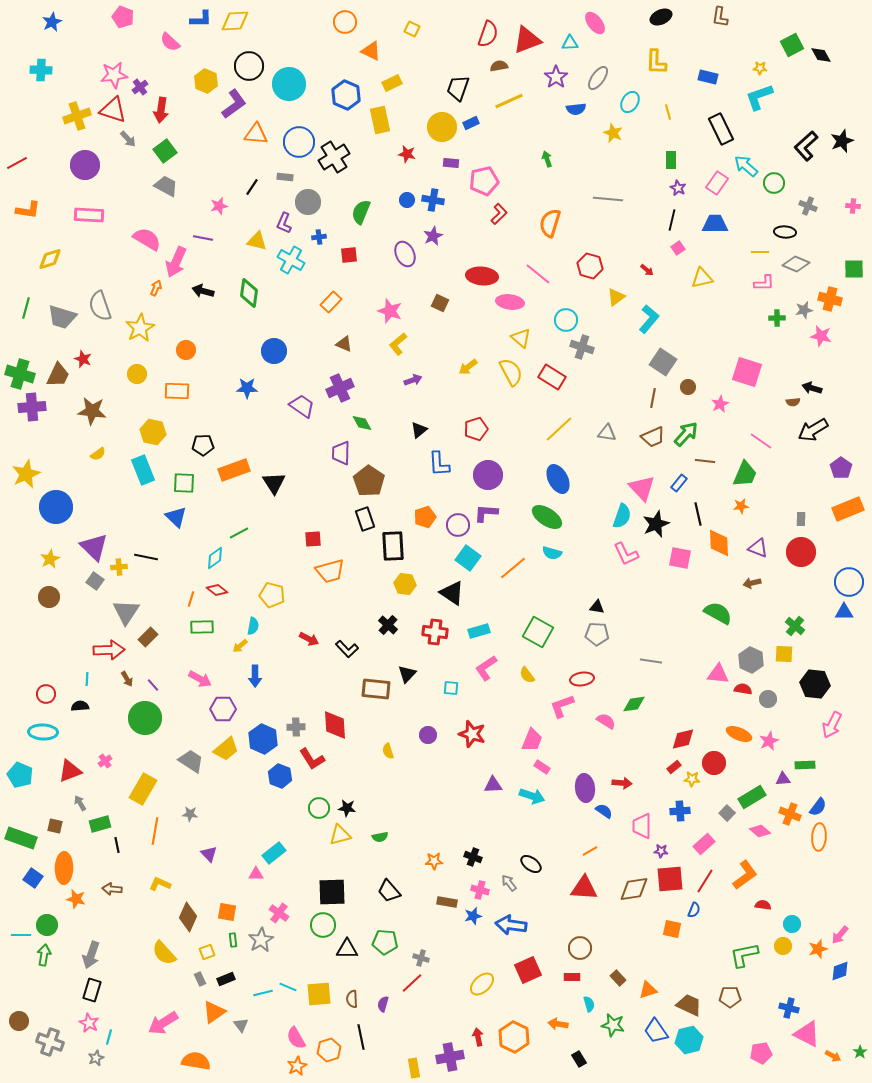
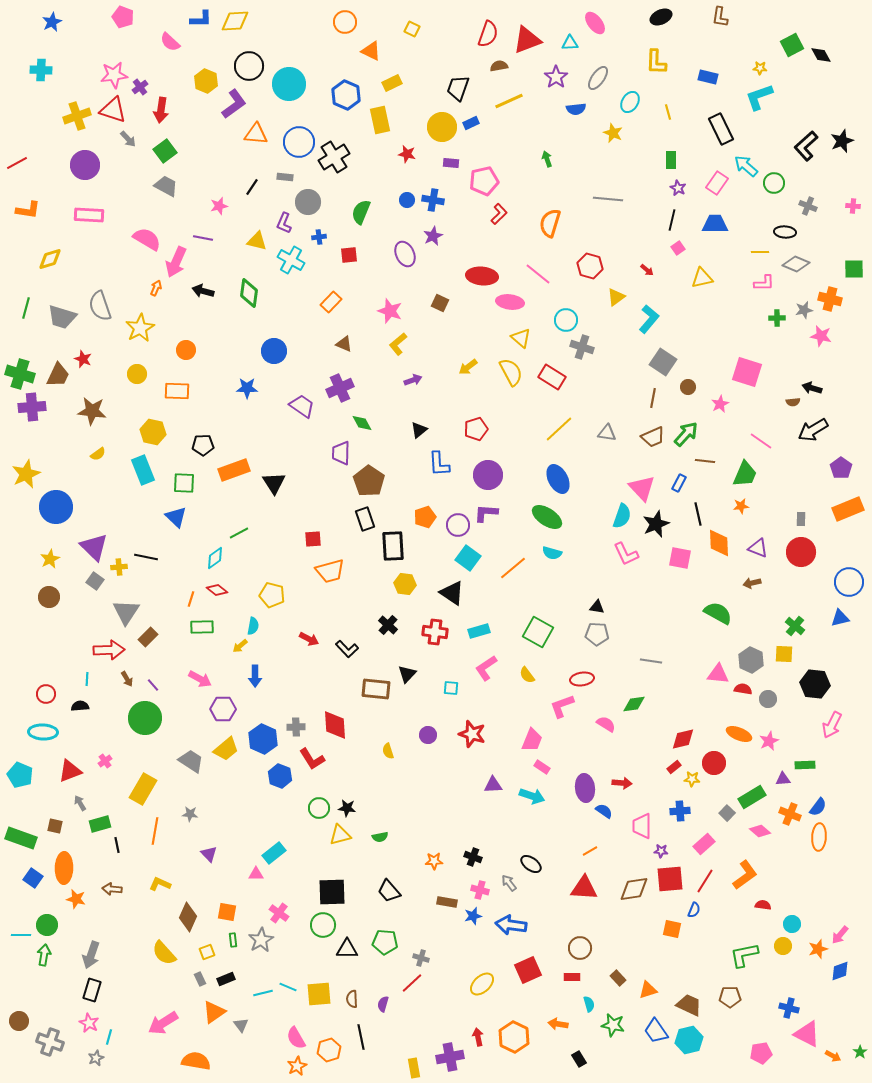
blue rectangle at (679, 483): rotated 12 degrees counterclockwise
blue triangle at (844, 612): moved 4 px left, 6 px down; rotated 12 degrees counterclockwise
pink semicircle at (606, 721): moved 3 px down
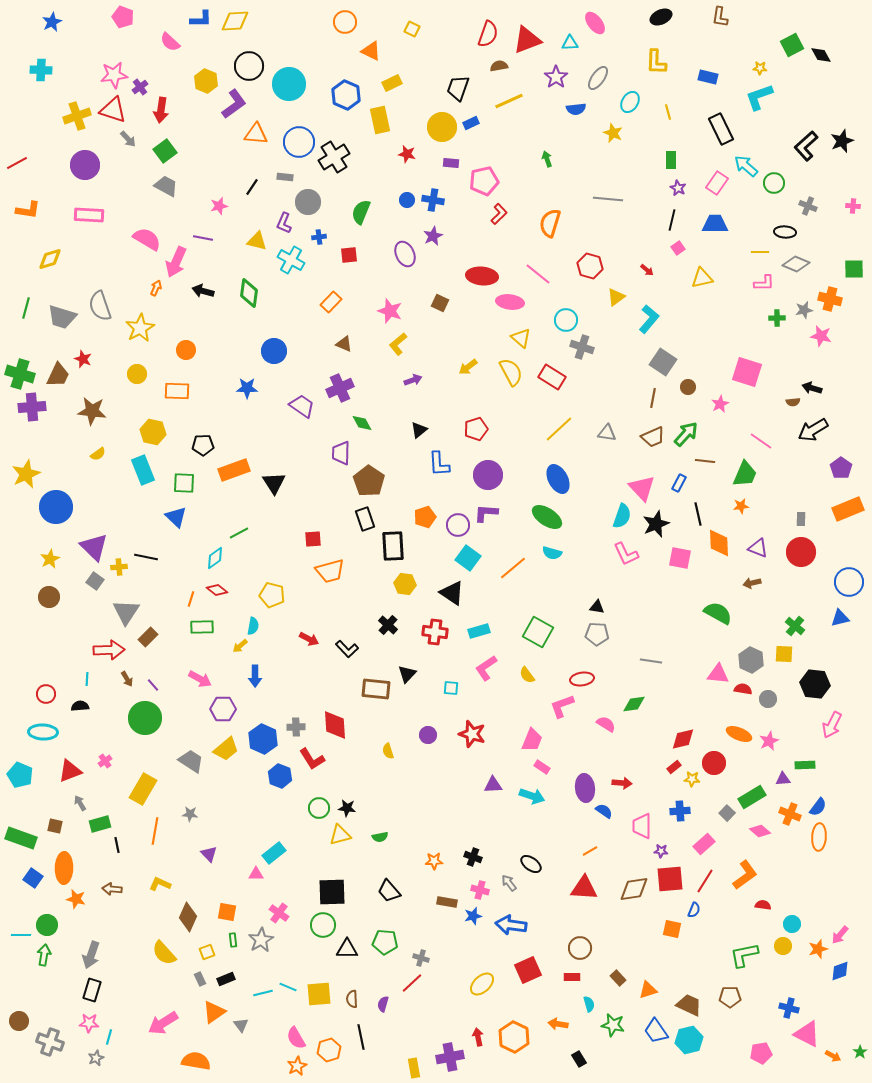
pink star at (89, 1023): rotated 24 degrees counterclockwise
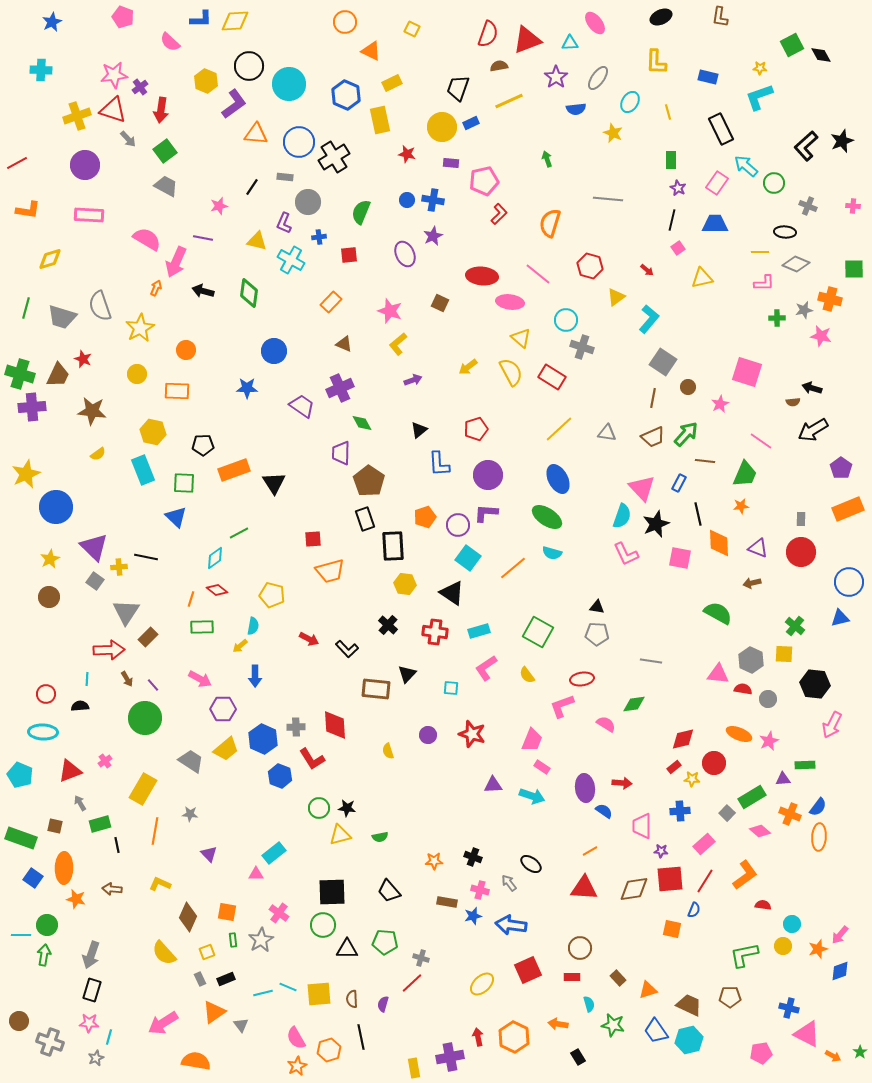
black rectangle at (579, 1059): moved 1 px left, 2 px up
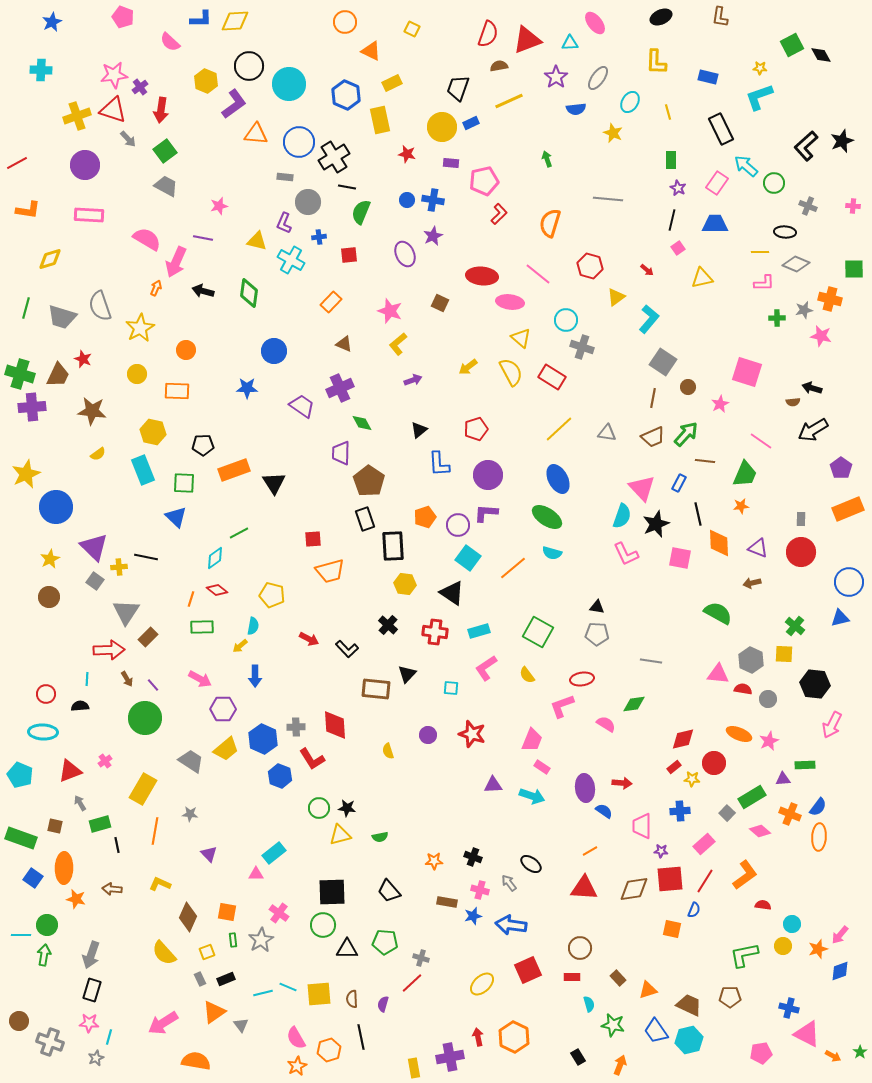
black line at (252, 187): moved 95 px right; rotated 66 degrees clockwise
orange arrow at (558, 1024): moved 62 px right, 41 px down; rotated 102 degrees clockwise
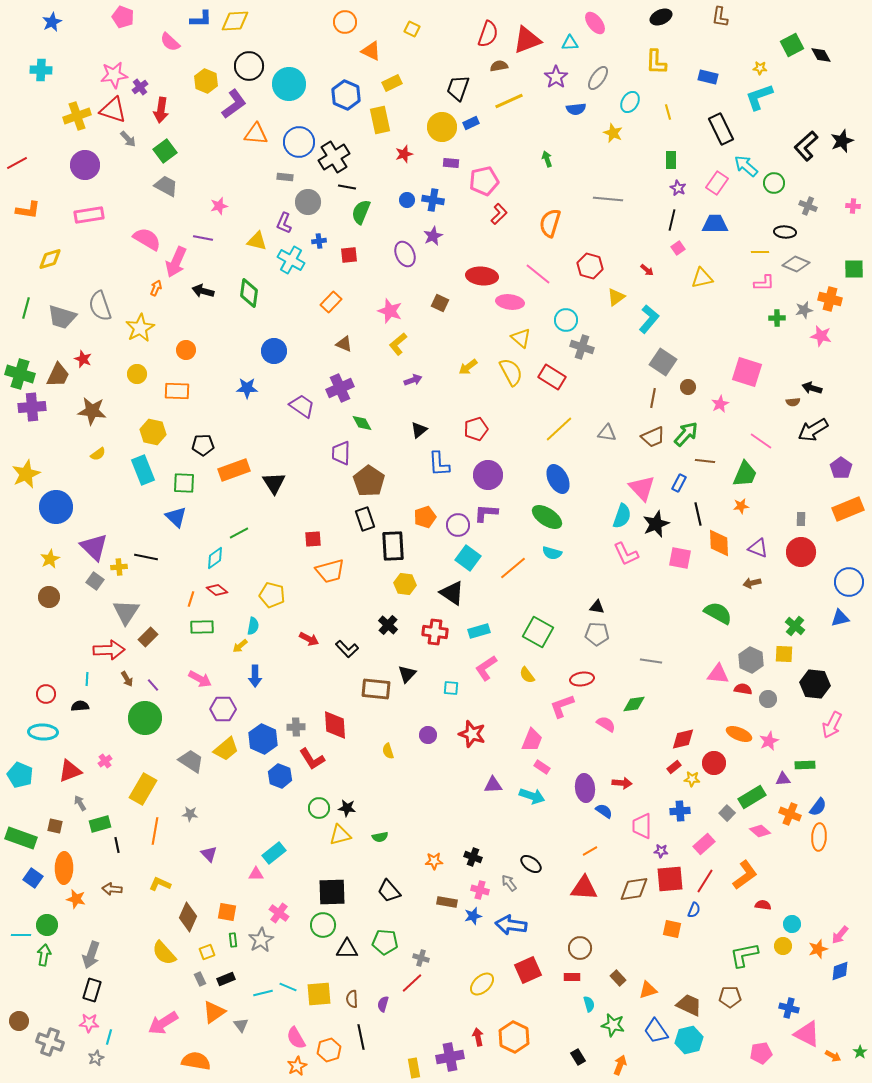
red star at (407, 154): moved 3 px left; rotated 30 degrees counterclockwise
pink rectangle at (89, 215): rotated 12 degrees counterclockwise
blue cross at (319, 237): moved 4 px down
